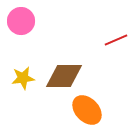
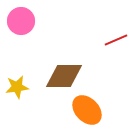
yellow star: moved 6 px left, 9 px down
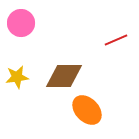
pink circle: moved 2 px down
yellow star: moved 10 px up
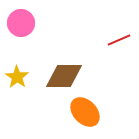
red line: moved 3 px right
yellow star: rotated 30 degrees counterclockwise
orange ellipse: moved 2 px left, 2 px down
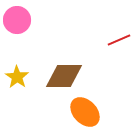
pink circle: moved 4 px left, 3 px up
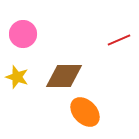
pink circle: moved 6 px right, 14 px down
yellow star: rotated 15 degrees counterclockwise
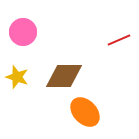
pink circle: moved 2 px up
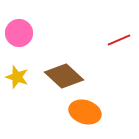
pink circle: moved 4 px left, 1 px down
brown diamond: rotated 42 degrees clockwise
orange ellipse: rotated 28 degrees counterclockwise
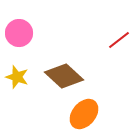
red line: rotated 15 degrees counterclockwise
orange ellipse: moved 1 px left, 2 px down; rotated 68 degrees counterclockwise
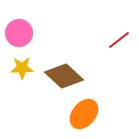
yellow star: moved 5 px right, 9 px up; rotated 20 degrees counterclockwise
